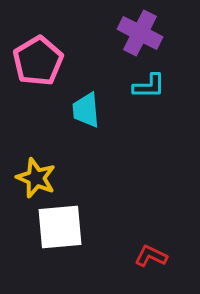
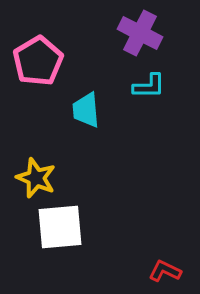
red L-shape: moved 14 px right, 15 px down
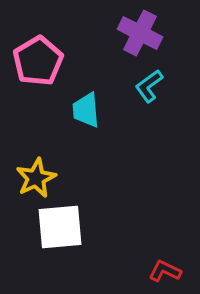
cyan L-shape: rotated 144 degrees clockwise
yellow star: rotated 24 degrees clockwise
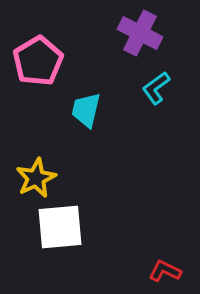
cyan L-shape: moved 7 px right, 2 px down
cyan trapezoid: rotated 18 degrees clockwise
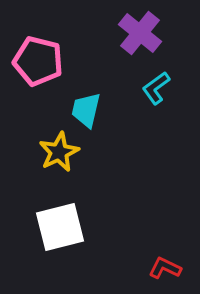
purple cross: rotated 12 degrees clockwise
pink pentagon: rotated 27 degrees counterclockwise
yellow star: moved 23 px right, 26 px up
white square: rotated 9 degrees counterclockwise
red L-shape: moved 3 px up
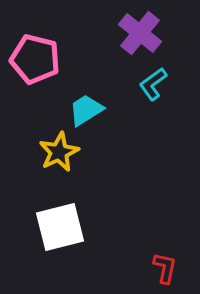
pink pentagon: moved 3 px left, 2 px up
cyan L-shape: moved 3 px left, 4 px up
cyan trapezoid: rotated 45 degrees clockwise
red L-shape: rotated 76 degrees clockwise
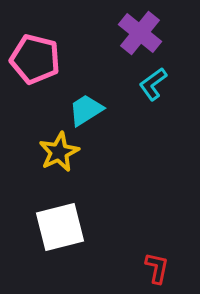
red L-shape: moved 8 px left
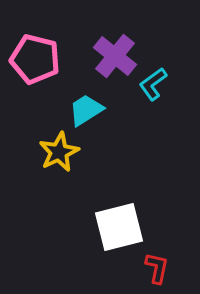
purple cross: moved 25 px left, 23 px down
white square: moved 59 px right
